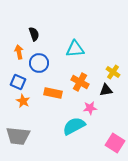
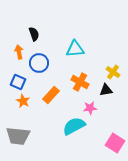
orange rectangle: moved 2 px left, 2 px down; rotated 60 degrees counterclockwise
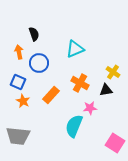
cyan triangle: rotated 18 degrees counterclockwise
orange cross: moved 1 px down
cyan semicircle: rotated 40 degrees counterclockwise
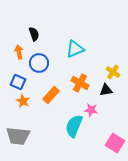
pink star: moved 1 px right, 2 px down; rotated 16 degrees clockwise
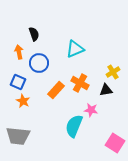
yellow cross: rotated 24 degrees clockwise
orange rectangle: moved 5 px right, 5 px up
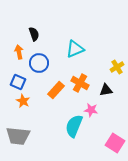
yellow cross: moved 4 px right, 5 px up
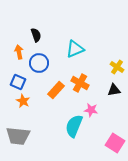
black semicircle: moved 2 px right, 1 px down
yellow cross: rotated 24 degrees counterclockwise
black triangle: moved 8 px right
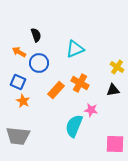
orange arrow: rotated 48 degrees counterclockwise
black triangle: moved 1 px left
pink square: moved 1 px down; rotated 30 degrees counterclockwise
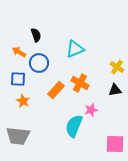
blue square: moved 3 px up; rotated 21 degrees counterclockwise
black triangle: moved 2 px right
pink star: rotated 24 degrees counterclockwise
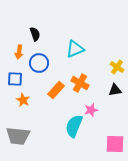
black semicircle: moved 1 px left, 1 px up
orange arrow: rotated 112 degrees counterclockwise
blue square: moved 3 px left
orange star: moved 1 px up
